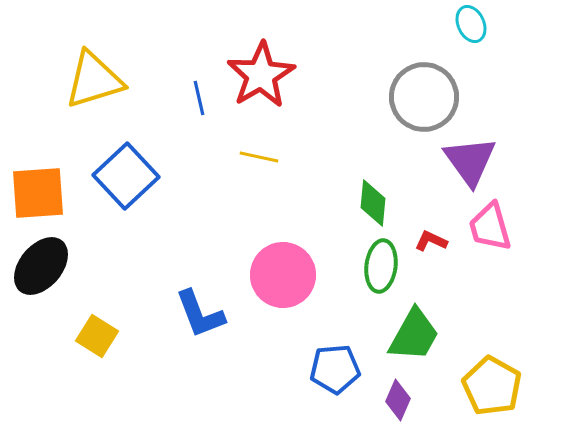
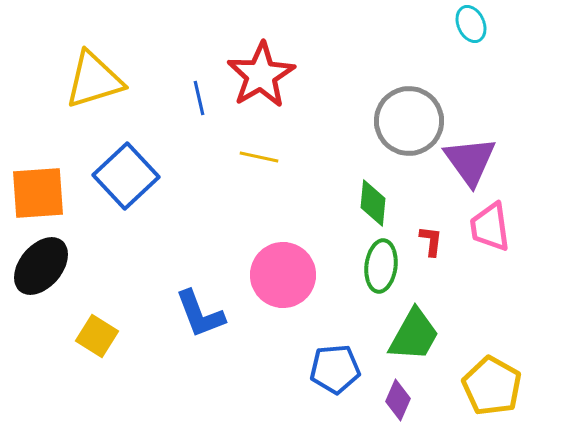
gray circle: moved 15 px left, 24 px down
pink trapezoid: rotated 8 degrees clockwise
red L-shape: rotated 72 degrees clockwise
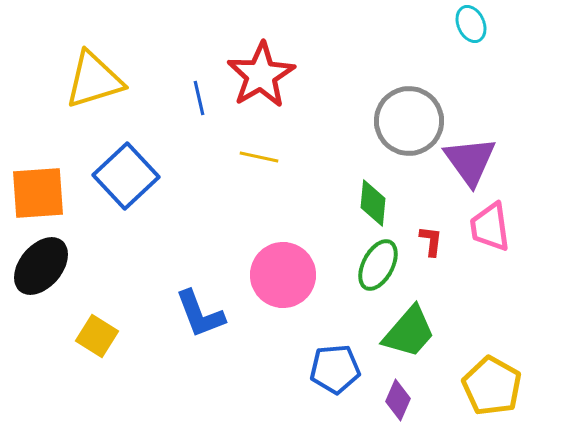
green ellipse: moved 3 px left, 1 px up; rotated 21 degrees clockwise
green trapezoid: moved 5 px left, 3 px up; rotated 12 degrees clockwise
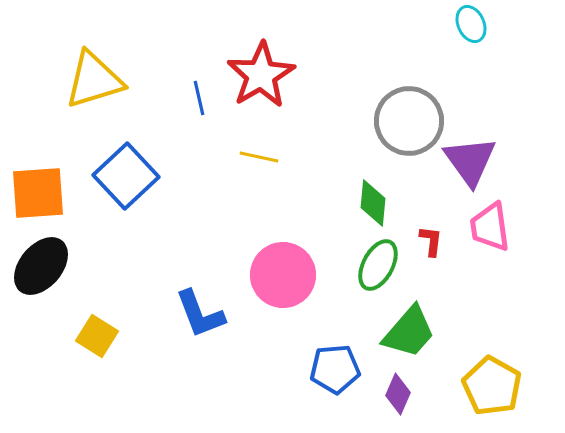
purple diamond: moved 6 px up
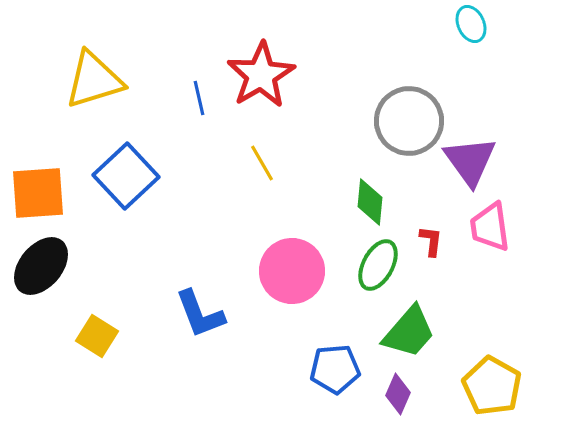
yellow line: moved 3 px right, 6 px down; rotated 48 degrees clockwise
green diamond: moved 3 px left, 1 px up
pink circle: moved 9 px right, 4 px up
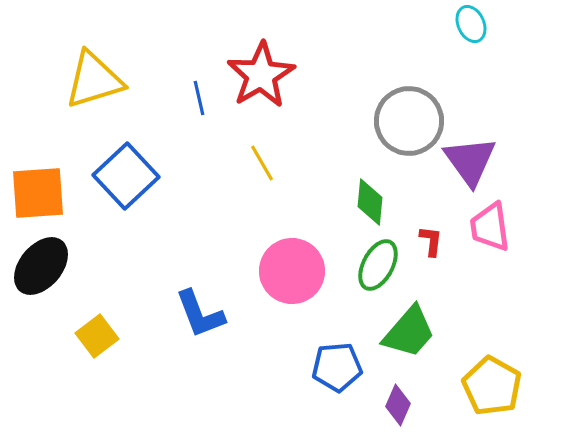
yellow square: rotated 21 degrees clockwise
blue pentagon: moved 2 px right, 2 px up
purple diamond: moved 11 px down
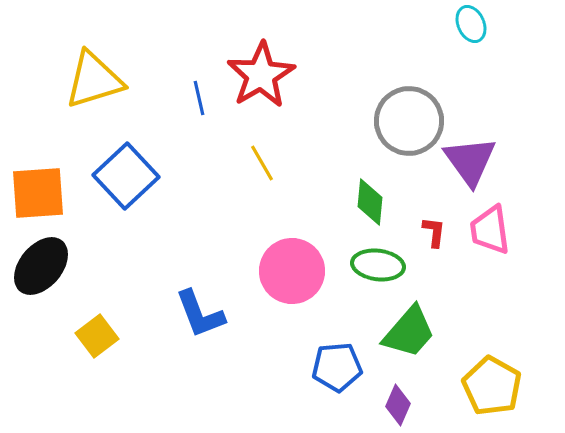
pink trapezoid: moved 3 px down
red L-shape: moved 3 px right, 9 px up
green ellipse: rotated 69 degrees clockwise
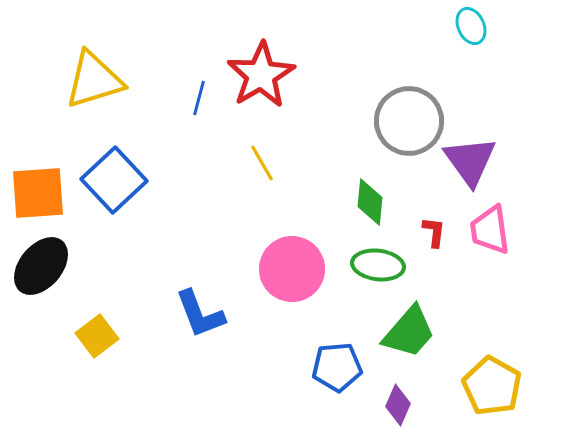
cyan ellipse: moved 2 px down
blue line: rotated 28 degrees clockwise
blue square: moved 12 px left, 4 px down
pink circle: moved 2 px up
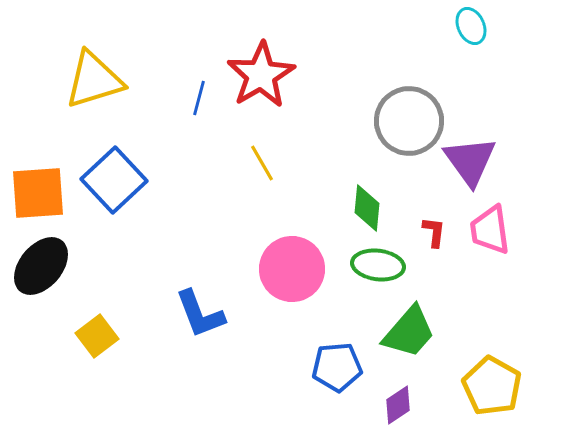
green diamond: moved 3 px left, 6 px down
purple diamond: rotated 33 degrees clockwise
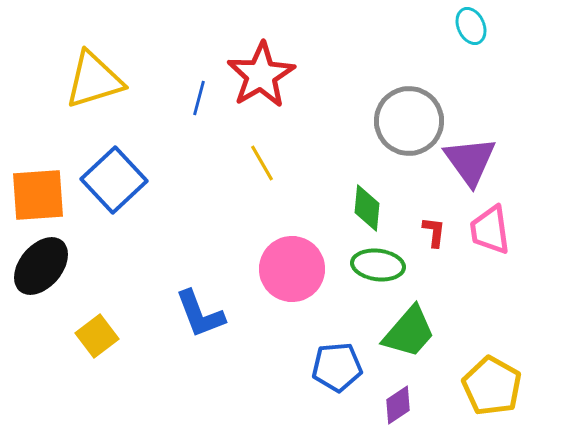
orange square: moved 2 px down
